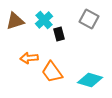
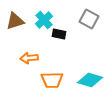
black rectangle: rotated 64 degrees counterclockwise
orange trapezoid: moved 8 px down; rotated 55 degrees counterclockwise
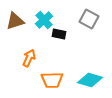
orange arrow: rotated 120 degrees clockwise
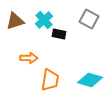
orange arrow: rotated 66 degrees clockwise
orange trapezoid: moved 2 px left; rotated 80 degrees counterclockwise
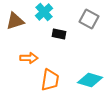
cyan cross: moved 8 px up
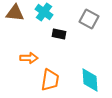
cyan cross: rotated 12 degrees counterclockwise
brown triangle: moved 8 px up; rotated 24 degrees clockwise
cyan diamond: rotated 70 degrees clockwise
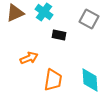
brown triangle: rotated 30 degrees counterclockwise
black rectangle: moved 1 px down
orange arrow: rotated 24 degrees counterclockwise
orange trapezoid: moved 3 px right
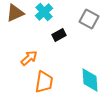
cyan cross: rotated 12 degrees clockwise
black rectangle: rotated 40 degrees counterclockwise
orange arrow: rotated 18 degrees counterclockwise
orange trapezoid: moved 9 px left, 2 px down
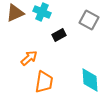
cyan cross: moved 2 px left; rotated 24 degrees counterclockwise
gray square: moved 1 px down
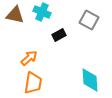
brown triangle: moved 2 px down; rotated 36 degrees clockwise
orange trapezoid: moved 11 px left, 1 px down
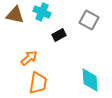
orange trapezoid: moved 5 px right
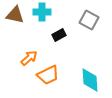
cyan cross: rotated 24 degrees counterclockwise
orange trapezoid: moved 10 px right, 8 px up; rotated 55 degrees clockwise
